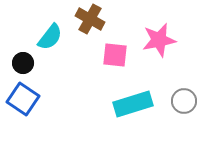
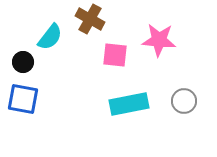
pink star: rotated 16 degrees clockwise
black circle: moved 1 px up
blue square: rotated 24 degrees counterclockwise
cyan rectangle: moved 4 px left; rotated 6 degrees clockwise
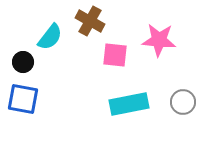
brown cross: moved 2 px down
gray circle: moved 1 px left, 1 px down
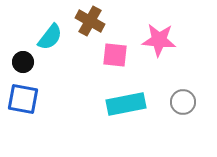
cyan rectangle: moved 3 px left
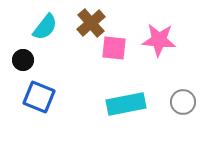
brown cross: moved 1 px right, 2 px down; rotated 20 degrees clockwise
cyan semicircle: moved 5 px left, 10 px up
pink square: moved 1 px left, 7 px up
black circle: moved 2 px up
blue square: moved 16 px right, 2 px up; rotated 12 degrees clockwise
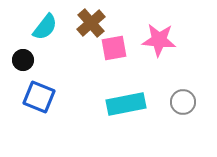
pink square: rotated 16 degrees counterclockwise
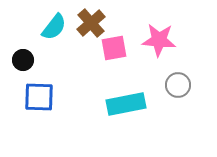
cyan semicircle: moved 9 px right
blue square: rotated 20 degrees counterclockwise
gray circle: moved 5 px left, 17 px up
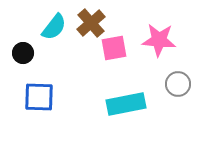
black circle: moved 7 px up
gray circle: moved 1 px up
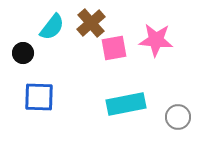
cyan semicircle: moved 2 px left
pink star: moved 3 px left
gray circle: moved 33 px down
